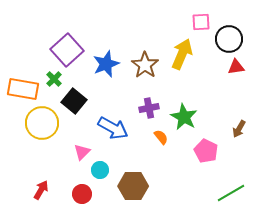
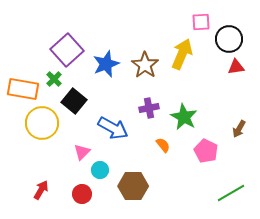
orange semicircle: moved 2 px right, 8 px down
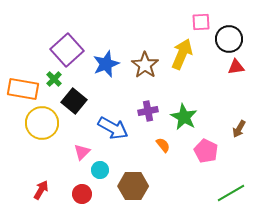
purple cross: moved 1 px left, 3 px down
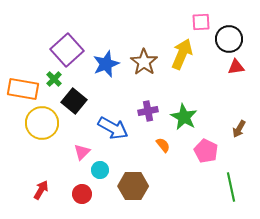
brown star: moved 1 px left, 3 px up
green line: moved 6 px up; rotated 72 degrees counterclockwise
